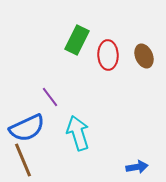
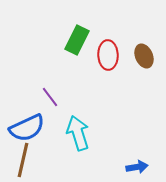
brown line: rotated 36 degrees clockwise
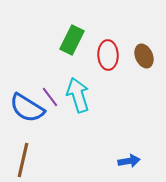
green rectangle: moved 5 px left
blue semicircle: moved 20 px up; rotated 57 degrees clockwise
cyan arrow: moved 38 px up
blue arrow: moved 8 px left, 6 px up
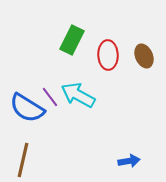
cyan arrow: rotated 44 degrees counterclockwise
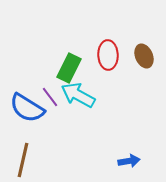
green rectangle: moved 3 px left, 28 px down
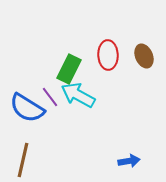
green rectangle: moved 1 px down
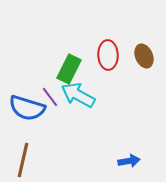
blue semicircle: rotated 15 degrees counterclockwise
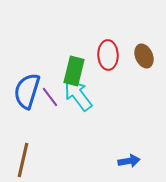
green rectangle: moved 5 px right, 2 px down; rotated 12 degrees counterclockwise
cyan arrow: rotated 24 degrees clockwise
blue semicircle: moved 17 px up; rotated 90 degrees clockwise
